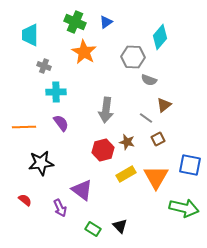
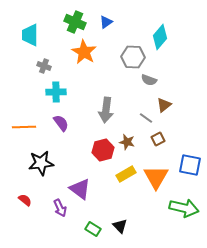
purple triangle: moved 2 px left, 1 px up
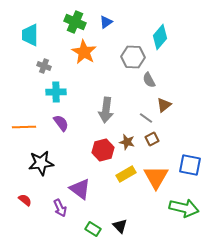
gray semicircle: rotated 42 degrees clockwise
brown square: moved 6 px left
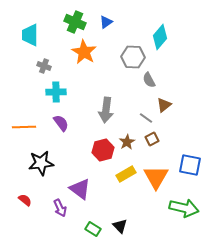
brown star: rotated 28 degrees clockwise
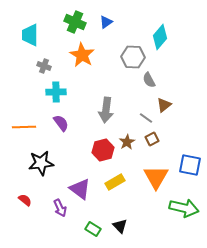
orange star: moved 2 px left, 3 px down
yellow rectangle: moved 11 px left, 8 px down
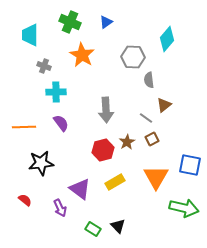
green cross: moved 5 px left
cyan diamond: moved 7 px right, 2 px down
gray semicircle: rotated 21 degrees clockwise
gray arrow: rotated 10 degrees counterclockwise
black triangle: moved 2 px left
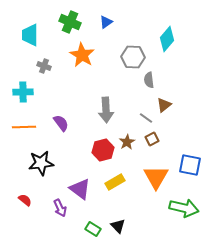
cyan cross: moved 33 px left
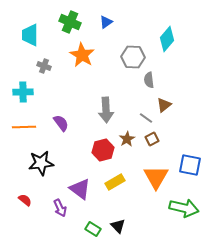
brown star: moved 3 px up
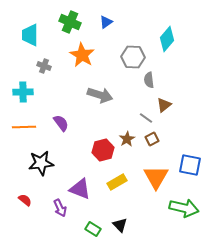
gray arrow: moved 6 px left, 15 px up; rotated 70 degrees counterclockwise
yellow rectangle: moved 2 px right
purple triangle: rotated 15 degrees counterclockwise
black triangle: moved 2 px right, 1 px up
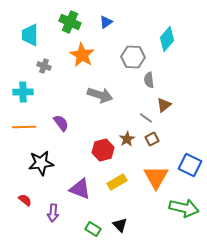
blue square: rotated 15 degrees clockwise
purple arrow: moved 7 px left, 5 px down; rotated 30 degrees clockwise
